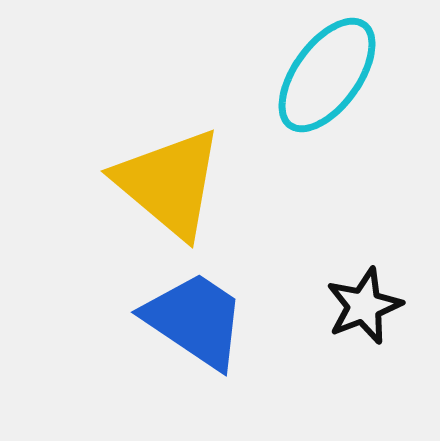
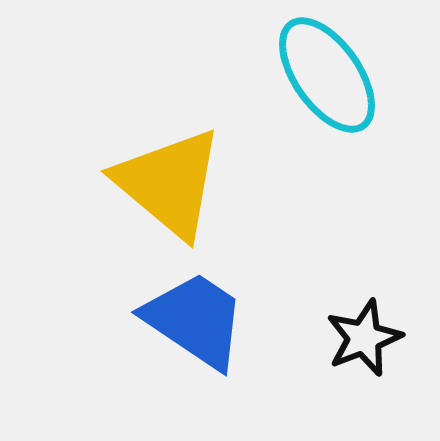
cyan ellipse: rotated 71 degrees counterclockwise
black star: moved 32 px down
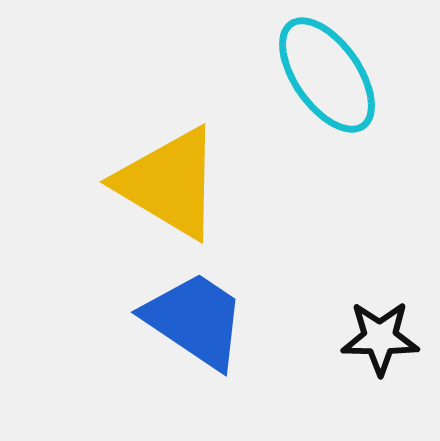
yellow triangle: rotated 9 degrees counterclockwise
black star: moved 16 px right; rotated 22 degrees clockwise
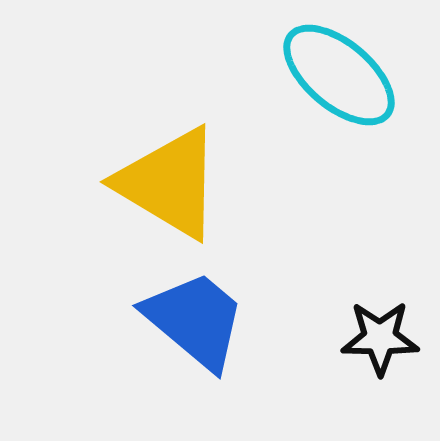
cyan ellipse: moved 12 px right; rotated 15 degrees counterclockwise
blue trapezoid: rotated 6 degrees clockwise
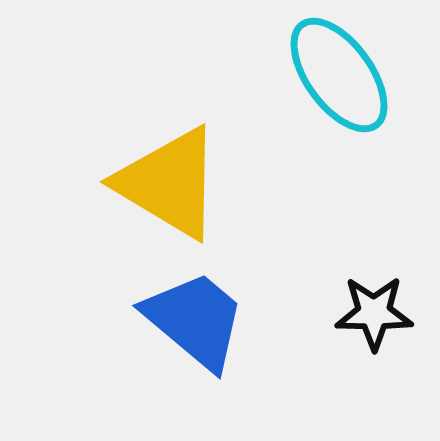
cyan ellipse: rotated 14 degrees clockwise
black star: moved 6 px left, 25 px up
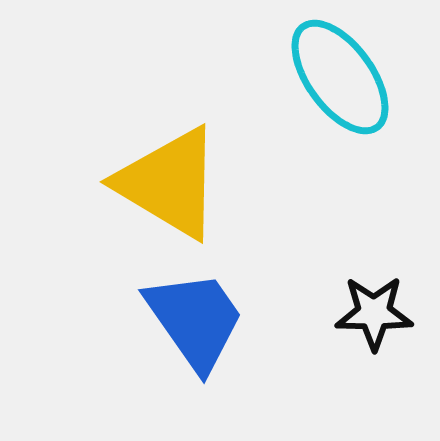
cyan ellipse: moved 1 px right, 2 px down
blue trapezoid: rotated 15 degrees clockwise
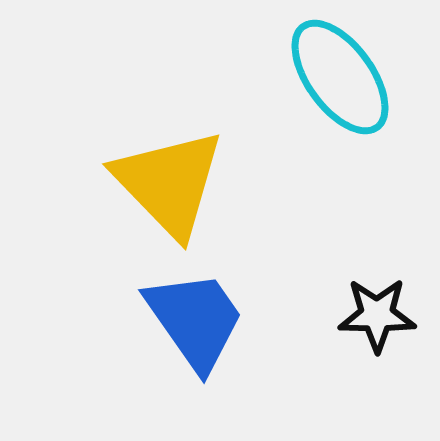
yellow triangle: rotated 15 degrees clockwise
black star: moved 3 px right, 2 px down
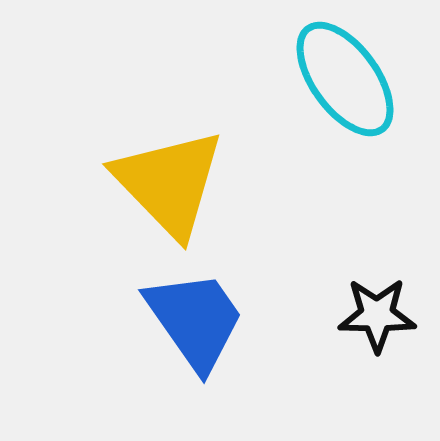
cyan ellipse: moved 5 px right, 2 px down
